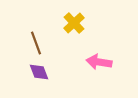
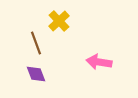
yellow cross: moved 15 px left, 2 px up
purple diamond: moved 3 px left, 2 px down
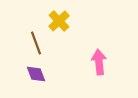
pink arrow: rotated 75 degrees clockwise
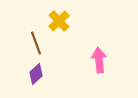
pink arrow: moved 2 px up
purple diamond: rotated 70 degrees clockwise
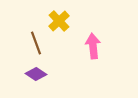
pink arrow: moved 6 px left, 14 px up
purple diamond: rotated 75 degrees clockwise
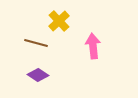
brown line: rotated 55 degrees counterclockwise
purple diamond: moved 2 px right, 1 px down
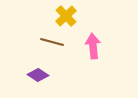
yellow cross: moved 7 px right, 5 px up
brown line: moved 16 px right, 1 px up
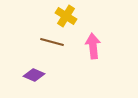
yellow cross: rotated 15 degrees counterclockwise
purple diamond: moved 4 px left; rotated 10 degrees counterclockwise
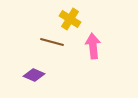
yellow cross: moved 4 px right, 3 px down
